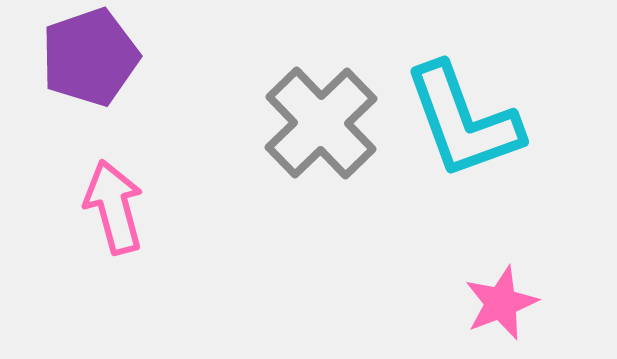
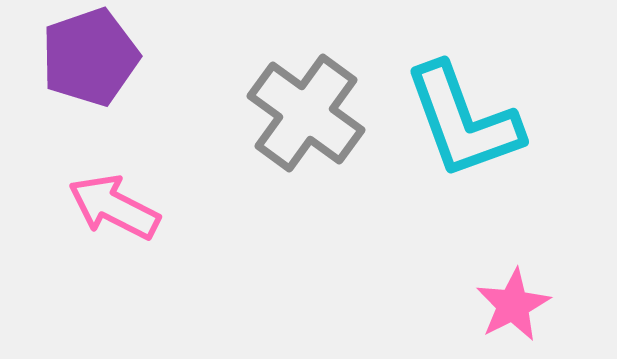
gray cross: moved 15 px left, 10 px up; rotated 10 degrees counterclockwise
pink arrow: rotated 48 degrees counterclockwise
pink star: moved 12 px right, 2 px down; rotated 6 degrees counterclockwise
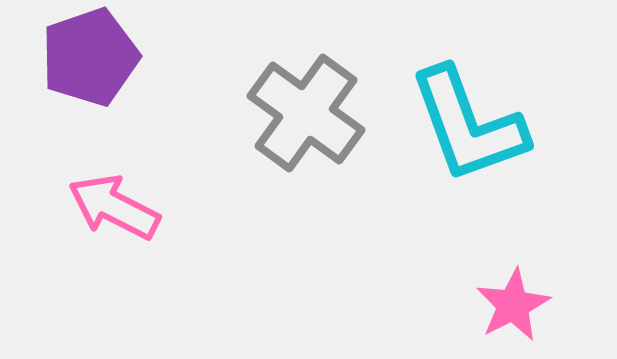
cyan L-shape: moved 5 px right, 4 px down
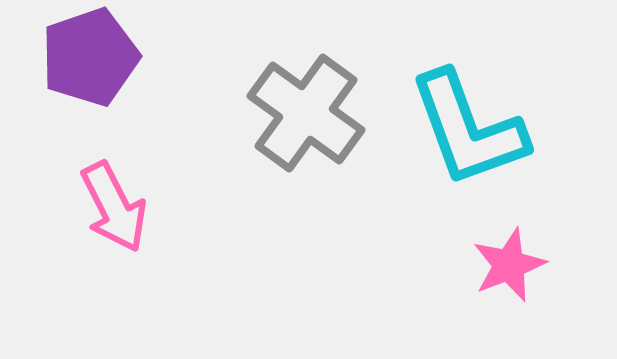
cyan L-shape: moved 4 px down
pink arrow: rotated 144 degrees counterclockwise
pink star: moved 4 px left, 40 px up; rotated 6 degrees clockwise
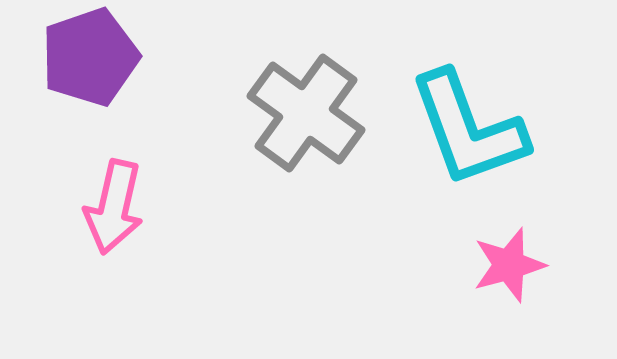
pink arrow: rotated 40 degrees clockwise
pink star: rotated 6 degrees clockwise
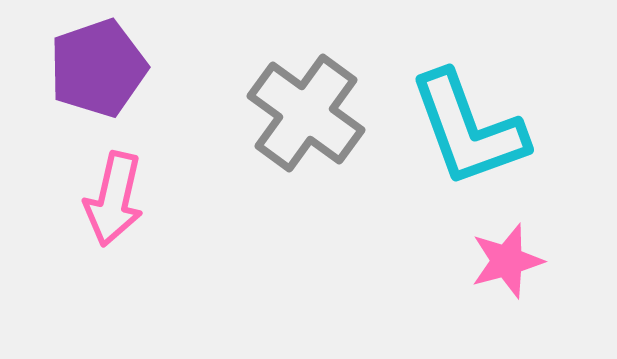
purple pentagon: moved 8 px right, 11 px down
pink arrow: moved 8 px up
pink star: moved 2 px left, 4 px up
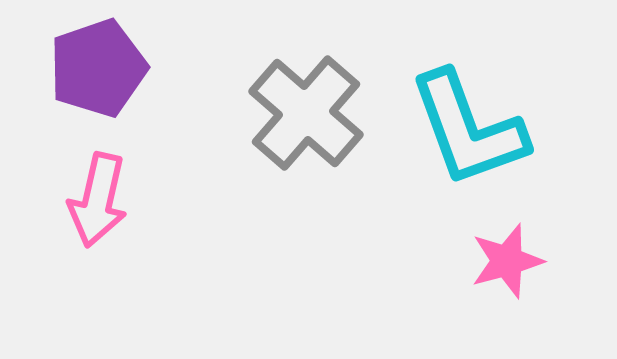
gray cross: rotated 5 degrees clockwise
pink arrow: moved 16 px left, 1 px down
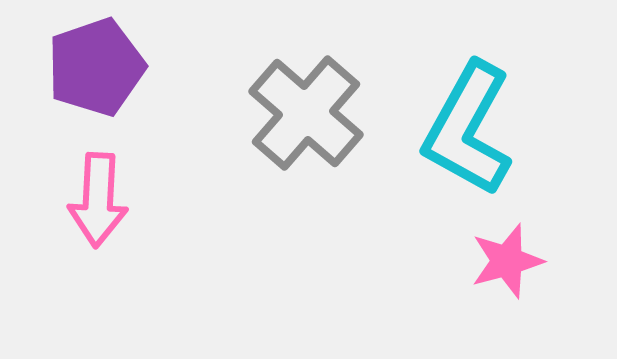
purple pentagon: moved 2 px left, 1 px up
cyan L-shape: rotated 49 degrees clockwise
pink arrow: rotated 10 degrees counterclockwise
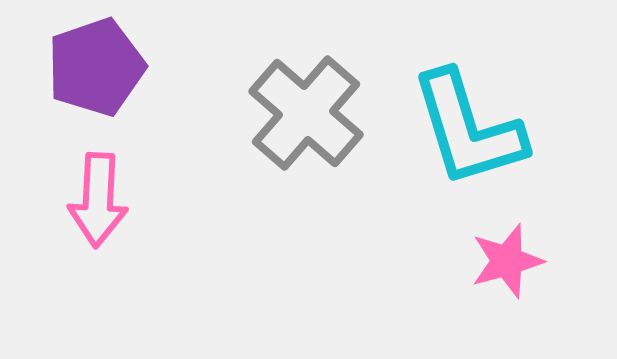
cyan L-shape: rotated 46 degrees counterclockwise
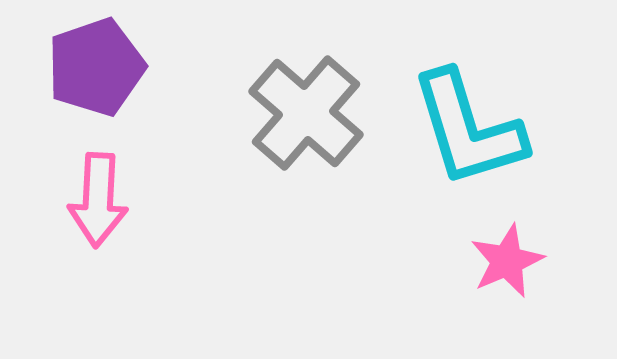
pink star: rotated 8 degrees counterclockwise
